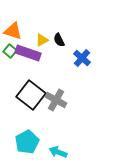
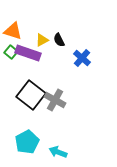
green square: moved 1 px right, 1 px down
gray cross: moved 1 px left
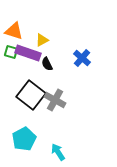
orange triangle: moved 1 px right
black semicircle: moved 12 px left, 24 px down
green square: rotated 24 degrees counterclockwise
cyan pentagon: moved 3 px left, 3 px up
cyan arrow: rotated 36 degrees clockwise
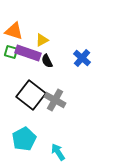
black semicircle: moved 3 px up
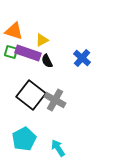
cyan arrow: moved 4 px up
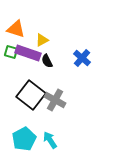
orange triangle: moved 2 px right, 2 px up
cyan arrow: moved 8 px left, 8 px up
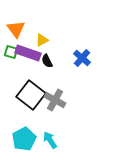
orange triangle: rotated 36 degrees clockwise
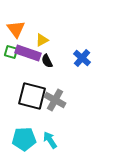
black square: moved 1 px right, 1 px down; rotated 24 degrees counterclockwise
cyan pentagon: rotated 25 degrees clockwise
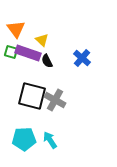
yellow triangle: rotated 48 degrees counterclockwise
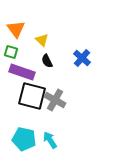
purple rectangle: moved 6 px left, 19 px down
cyan pentagon: rotated 15 degrees clockwise
